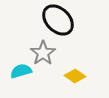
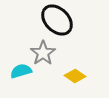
black ellipse: moved 1 px left
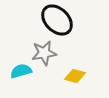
gray star: moved 1 px right; rotated 25 degrees clockwise
yellow diamond: rotated 20 degrees counterclockwise
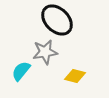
gray star: moved 1 px right, 1 px up
cyan semicircle: rotated 35 degrees counterclockwise
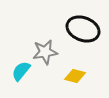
black ellipse: moved 26 px right, 9 px down; rotated 24 degrees counterclockwise
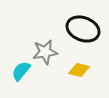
yellow diamond: moved 4 px right, 6 px up
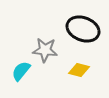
gray star: moved 2 px up; rotated 15 degrees clockwise
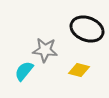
black ellipse: moved 4 px right
cyan semicircle: moved 3 px right
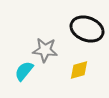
yellow diamond: rotated 30 degrees counterclockwise
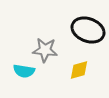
black ellipse: moved 1 px right, 1 px down
cyan semicircle: rotated 120 degrees counterclockwise
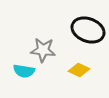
gray star: moved 2 px left
yellow diamond: rotated 40 degrees clockwise
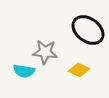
black ellipse: rotated 16 degrees clockwise
gray star: moved 2 px right, 2 px down
